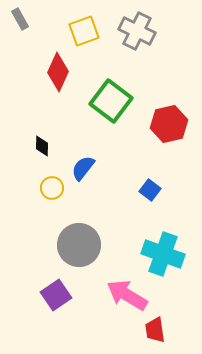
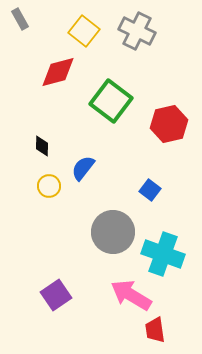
yellow square: rotated 32 degrees counterclockwise
red diamond: rotated 51 degrees clockwise
yellow circle: moved 3 px left, 2 px up
gray circle: moved 34 px right, 13 px up
pink arrow: moved 4 px right
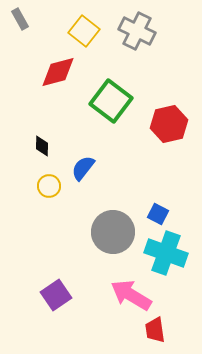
blue square: moved 8 px right, 24 px down; rotated 10 degrees counterclockwise
cyan cross: moved 3 px right, 1 px up
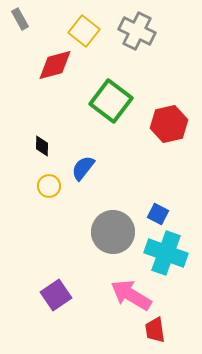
red diamond: moved 3 px left, 7 px up
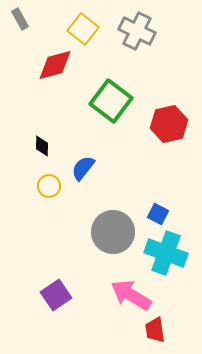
yellow square: moved 1 px left, 2 px up
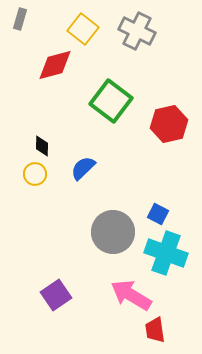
gray rectangle: rotated 45 degrees clockwise
blue semicircle: rotated 8 degrees clockwise
yellow circle: moved 14 px left, 12 px up
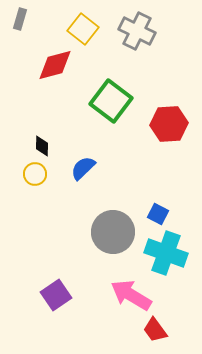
red hexagon: rotated 9 degrees clockwise
red trapezoid: rotated 28 degrees counterclockwise
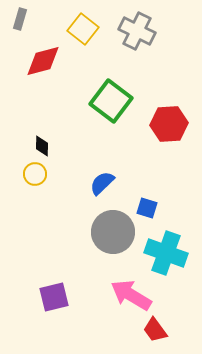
red diamond: moved 12 px left, 4 px up
blue semicircle: moved 19 px right, 15 px down
blue square: moved 11 px left, 6 px up; rotated 10 degrees counterclockwise
purple square: moved 2 px left, 2 px down; rotated 20 degrees clockwise
